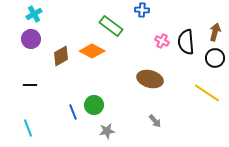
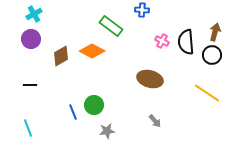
black circle: moved 3 px left, 3 px up
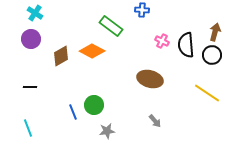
cyan cross: moved 1 px right, 1 px up; rotated 28 degrees counterclockwise
black semicircle: moved 3 px down
black line: moved 2 px down
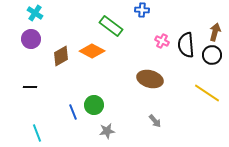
cyan line: moved 9 px right, 5 px down
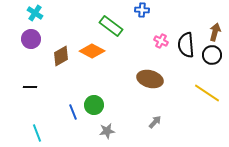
pink cross: moved 1 px left
gray arrow: moved 1 px down; rotated 96 degrees counterclockwise
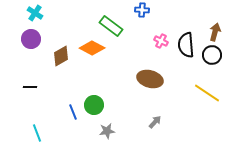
orange diamond: moved 3 px up
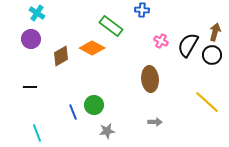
cyan cross: moved 2 px right
black semicircle: moved 2 px right; rotated 35 degrees clockwise
brown ellipse: rotated 70 degrees clockwise
yellow line: moved 9 px down; rotated 8 degrees clockwise
gray arrow: rotated 48 degrees clockwise
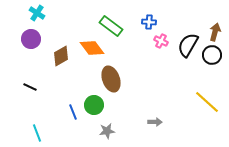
blue cross: moved 7 px right, 12 px down
orange diamond: rotated 25 degrees clockwise
brown ellipse: moved 39 px left; rotated 15 degrees counterclockwise
black line: rotated 24 degrees clockwise
